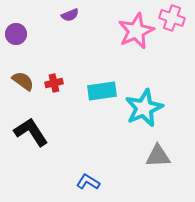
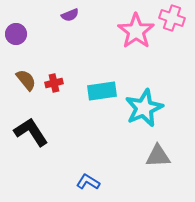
pink star: rotated 12 degrees counterclockwise
brown semicircle: moved 3 px right, 1 px up; rotated 15 degrees clockwise
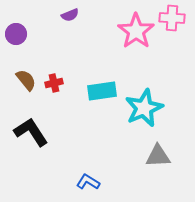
pink cross: rotated 15 degrees counterclockwise
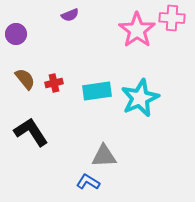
pink star: moved 1 px right, 1 px up
brown semicircle: moved 1 px left, 1 px up
cyan rectangle: moved 5 px left
cyan star: moved 4 px left, 10 px up
gray triangle: moved 54 px left
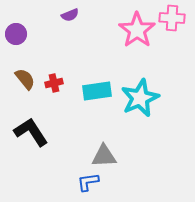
blue L-shape: rotated 40 degrees counterclockwise
